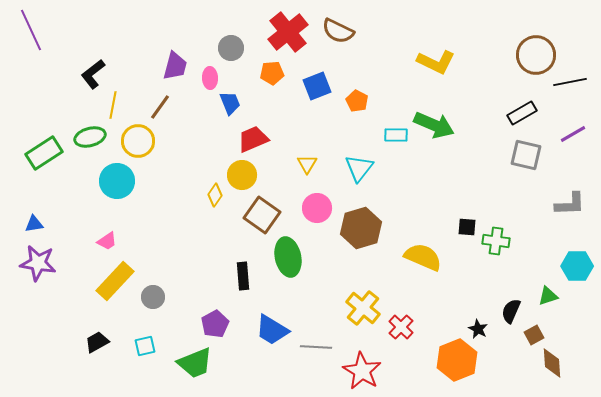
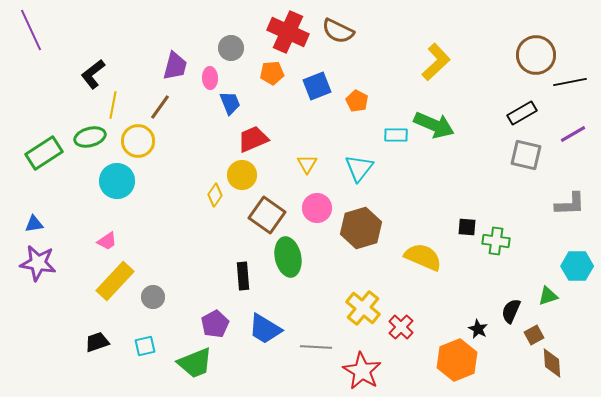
red cross at (288, 32): rotated 27 degrees counterclockwise
yellow L-shape at (436, 62): rotated 69 degrees counterclockwise
brown square at (262, 215): moved 5 px right
blue trapezoid at (272, 330): moved 7 px left, 1 px up
black trapezoid at (97, 342): rotated 10 degrees clockwise
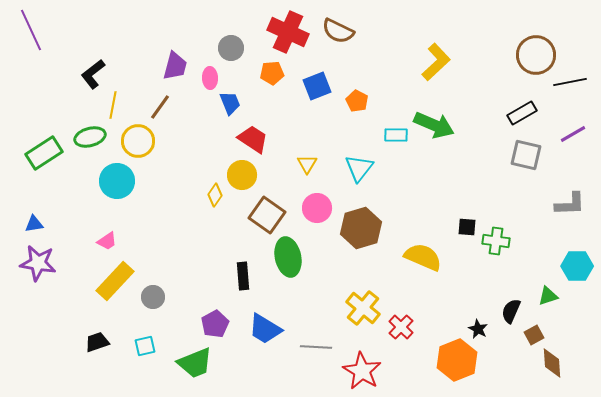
red trapezoid at (253, 139): rotated 56 degrees clockwise
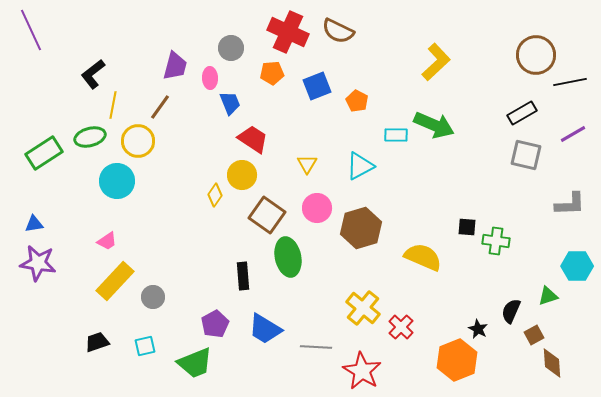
cyan triangle at (359, 168): moved 1 px right, 2 px up; rotated 24 degrees clockwise
